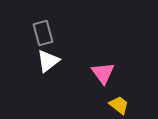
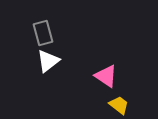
pink triangle: moved 3 px right, 3 px down; rotated 20 degrees counterclockwise
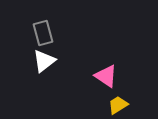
white triangle: moved 4 px left
yellow trapezoid: moved 1 px left; rotated 70 degrees counterclockwise
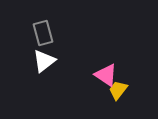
pink triangle: moved 1 px up
yellow trapezoid: moved 15 px up; rotated 20 degrees counterclockwise
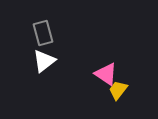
pink triangle: moved 1 px up
